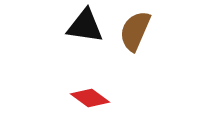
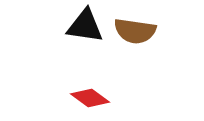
brown semicircle: rotated 105 degrees counterclockwise
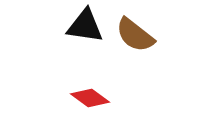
brown semicircle: moved 4 px down; rotated 30 degrees clockwise
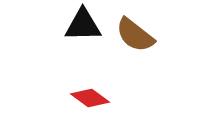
black triangle: moved 2 px left, 1 px up; rotated 9 degrees counterclockwise
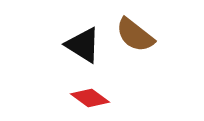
black triangle: moved 20 px down; rotated 33 degrees clockwise
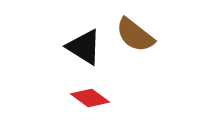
black triangle: moved 1 px right, 2 px down
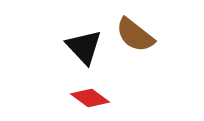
black triangle: rotated 15 degrees clockwise
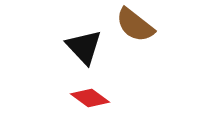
brown semicircle: moved 10 px up
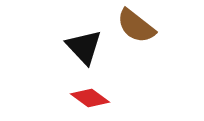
brown semicircle: moved 1 px right, 1 px down
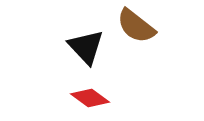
black triangle: moved 2 px right
